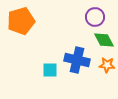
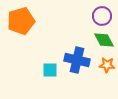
purple circle: moved 7 px right, 1 px up
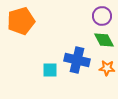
orange star: moved 3 px down
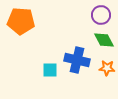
purple circle: moved 1 px left, 1 px up
orange pentagon: rotated 20 degrees clockwise
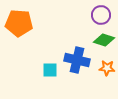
orange pentagon: moved 2 px left, 2 px down
green diamond: rotated 45 degrees counterclockwise
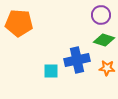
blue cross: rotated 25 degrees counterclockwise
cyan square: moved 1 px right, 1 px down
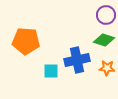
purple circle: moved 5 px right
orange pentagon: moved 7 px right, 18 px down
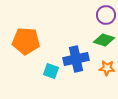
blue cross: moved 1 px left, 1 px up
cyan square: rotated 21 degrees clockwise
